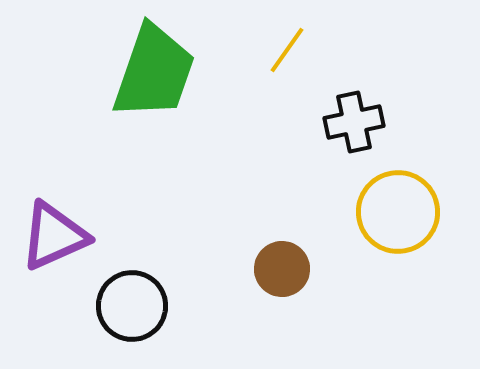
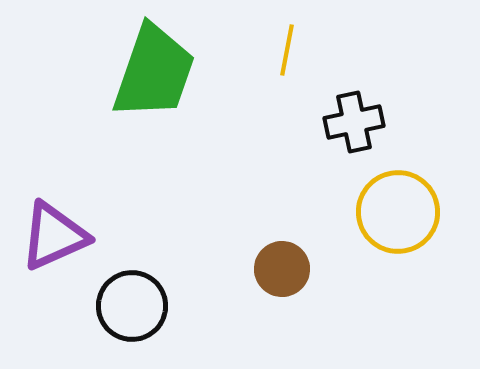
yellow line: rotated 24 degrees counterclockwise
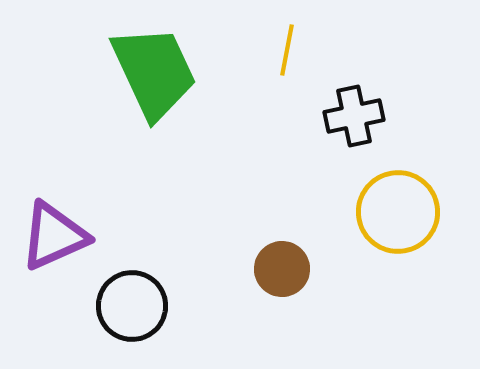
green trapezoid: rotated 44 degrees counterclockwise
black cross: moved 6 px up
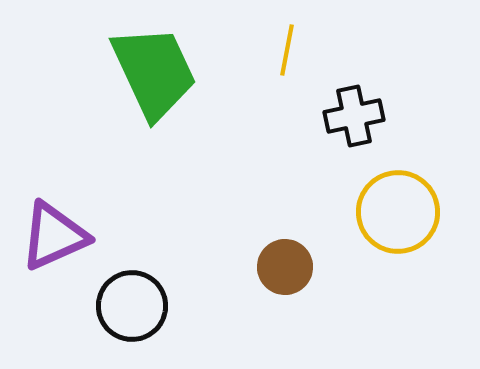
brown circle: moved 3 px right, 2 px up
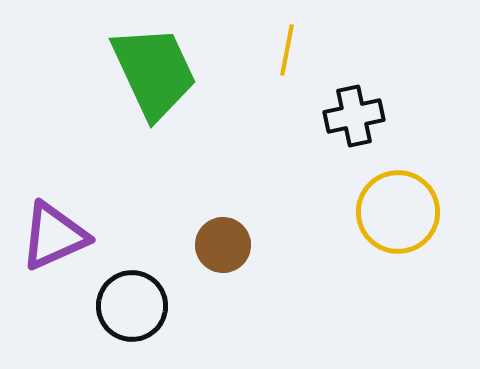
brown circle: moved 62 px left, 22 px up
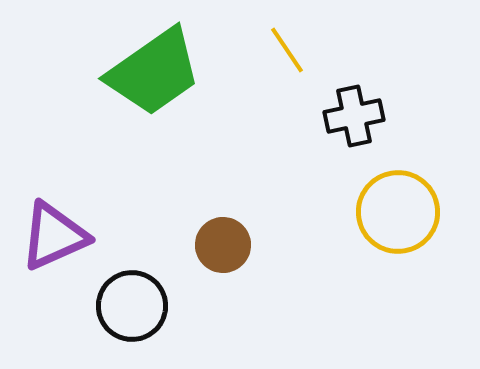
yellow line: rotated 45 degrees counterclockwise
green trapezoid: rotated 80 degrees clockwise
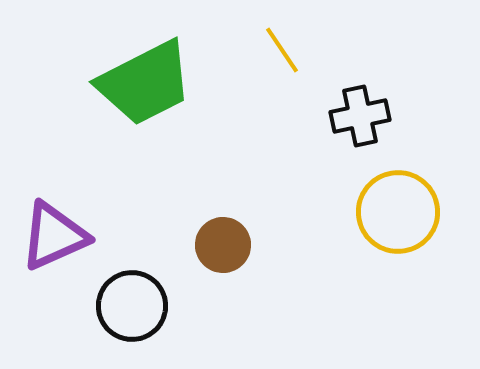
yellow line: moved 5 px left
green trapezoid: moved 9 px left, 11 px down; rotated 8 degrees clockwise
black cross: moved 6 px right
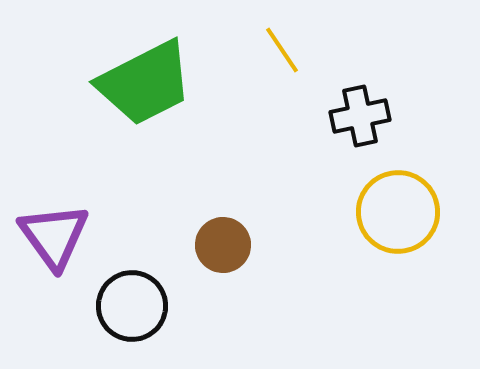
purple triangle: rotated 42 degrees counterclockwise
